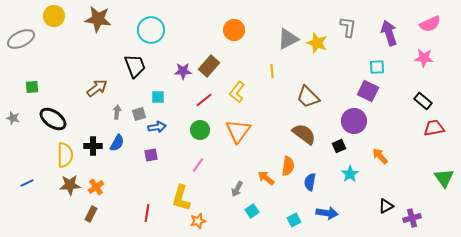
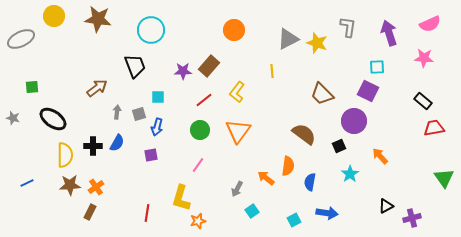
brown trapezoid at (308, 97): moved 14 px right, 3 px up
blue arrow at (157, 127): rotated 114 degrees clockwise
brown rectangle at (91, 214): moved 1 px left, 2 px up
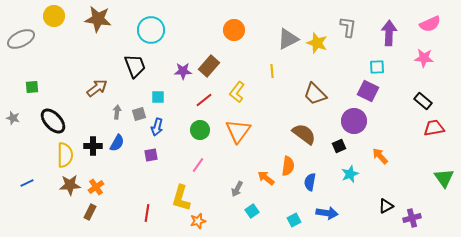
purple arrow at (389, 33): rotated 20 degrees clockwise
brown trapezoid at (322, 94): moved 7 px left
black ellipse at (53, 119): moved 2 px down; rotated 12 degrees clockwise
cyan star at (350, 174): rotated 12 degrees clockwise
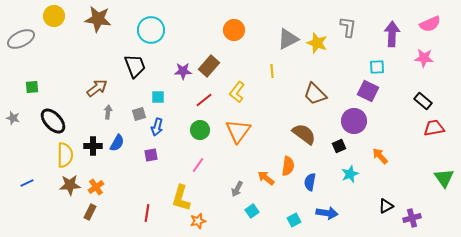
purple arrow at (389, 33): moved 3 px right, 1 px down
gray arrow at (117, 112): moved 9 px left
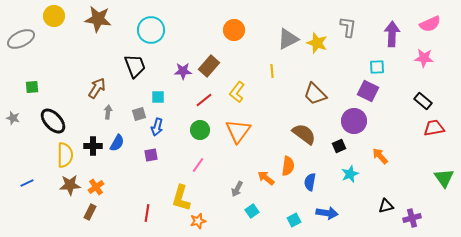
brown arrow at (97, 88): rotated 20 degrees counterclockwise
black triangle at (386, 206): rotated 14 degrees clockwise
